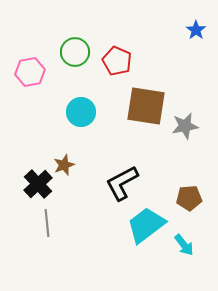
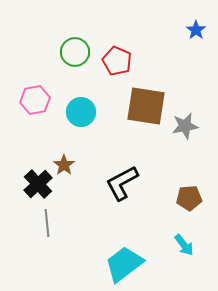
pink hexagon: moved 5 px right, 28 px down
brown star: rotated 15 degrees counterclockwise
cyan trapezoid: moved 22 px left, 39 px down
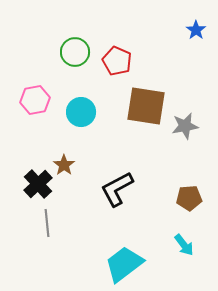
black L-shape: moved 5 px left, 6 px down
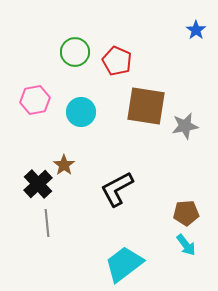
brown pentagon: moved 3 px left, 15 px down
cyan arrow: moved 2 px right
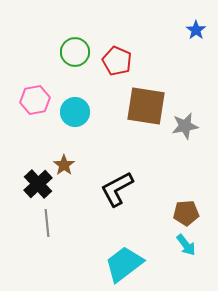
cyan circle: moved 6 px left
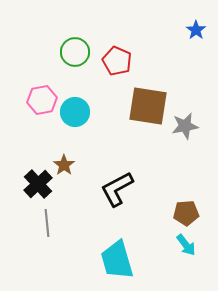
pink hexagon: moved 7 px right
brown square: moved 2 px right
cyan trapezoid: moved 7 px left, 4 px up; rotated 69 degrees counterclockwise
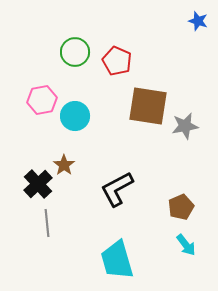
blue star: moved 2 px right, 9 px up; rotated 18 degrees counterclockwise
cyan circle: moved 4 px down
brown pentagon: moved 5 px left, 6 px up; rotated 20 degrees counterclockwise
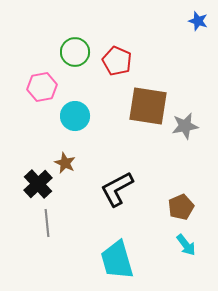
pink hexagon: moved 13 px up
brown star: moved 1 px right, 2 px up; rotated 10 degrees counterclockwise
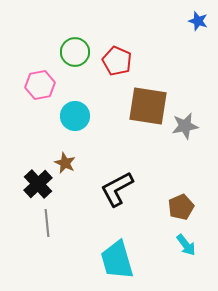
pink hexagon: moved 2 px left, 2 px up
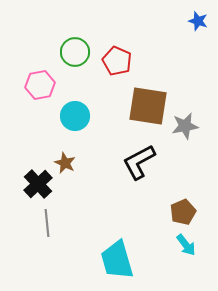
black L-shape: moved 22 px right, 27 px up
brown pentagon: moved 2 px right, 5 px down
